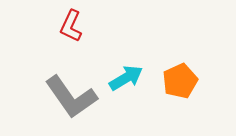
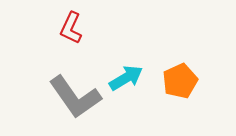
red L-shape: moved 2 px down
gray L-shape: moved 4 px right
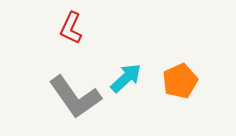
cyan arrow: rotated 12 degrees counterclockwise
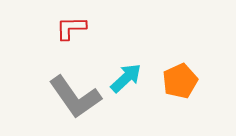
red L-shape: rotated 64 degrees clockwise
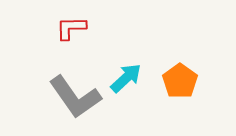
orange pentagon: rotated 12 degrees counterclockwise
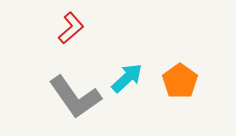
red L-shape: rotated 140 degrees clockwise
cyan arrow: moved 1 px right
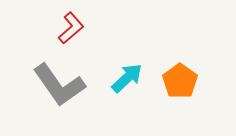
gray L-shape: moved 16 px left, 12 px up
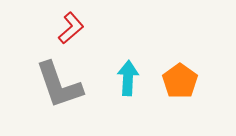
cyan arrow: moved 1 px right; rotated 44 degrees counterclockwise
gray L-shape: rotated 16 degrees clockwise
